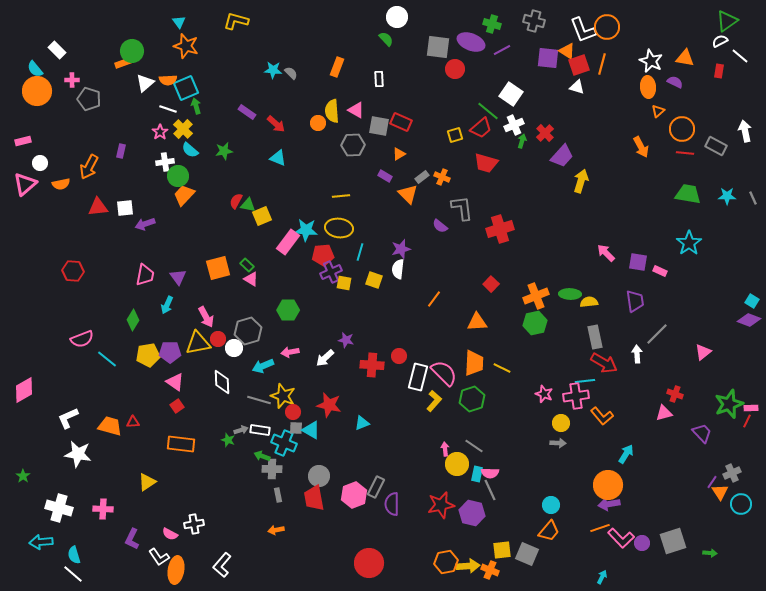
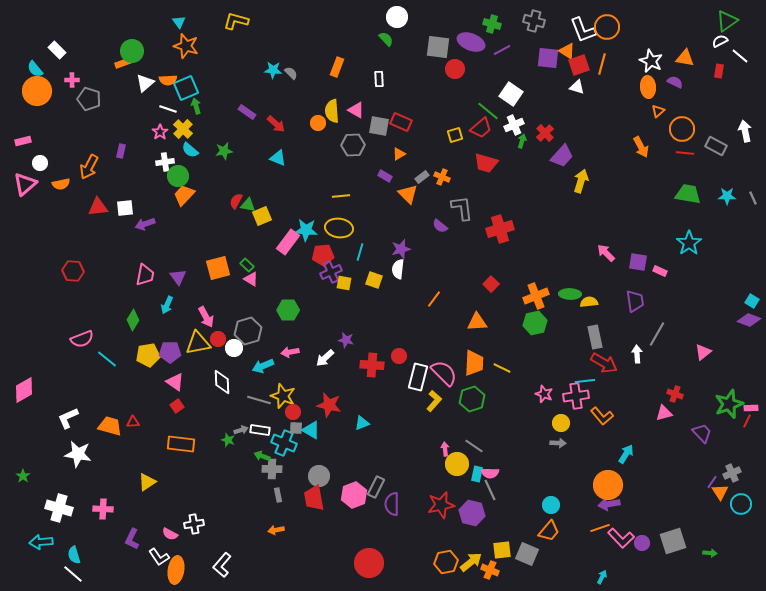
gray line at (657, 334): rotated 15 degrees counterclockwise
yellow arrow at (468, 566): moved 3 px right, 4 px up; rotated 35 degrees counterclockwise
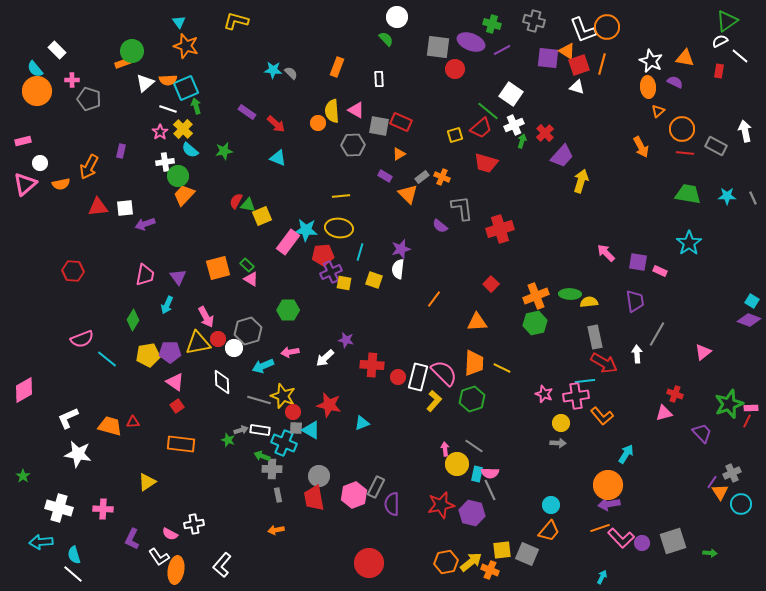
red circle at (399, 356): moved 1 px left, 21 px down
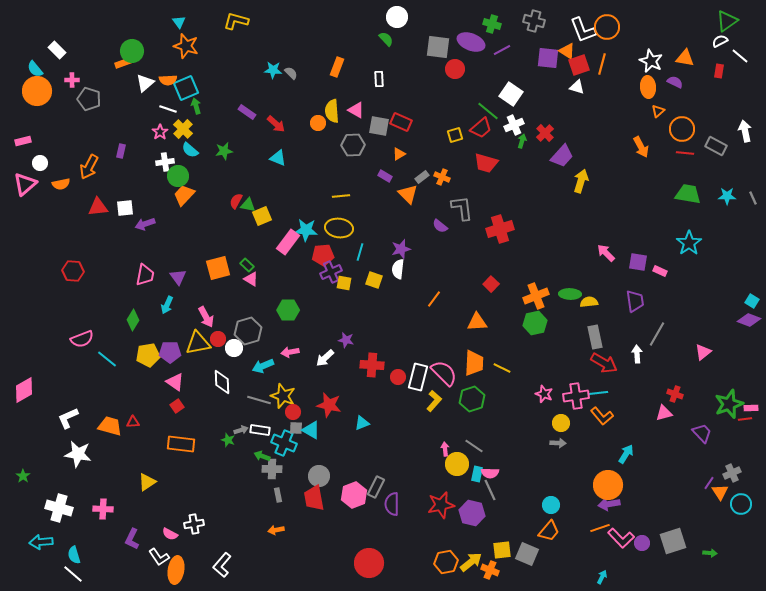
cyan line at (585, 381): moved 13 px right, 12 px down
red line at (747, 421): moved 2 px left, 2 px up; rotated 56 degrees clockwise
purple line at (712, 482): moved 3 px left, 1 px down
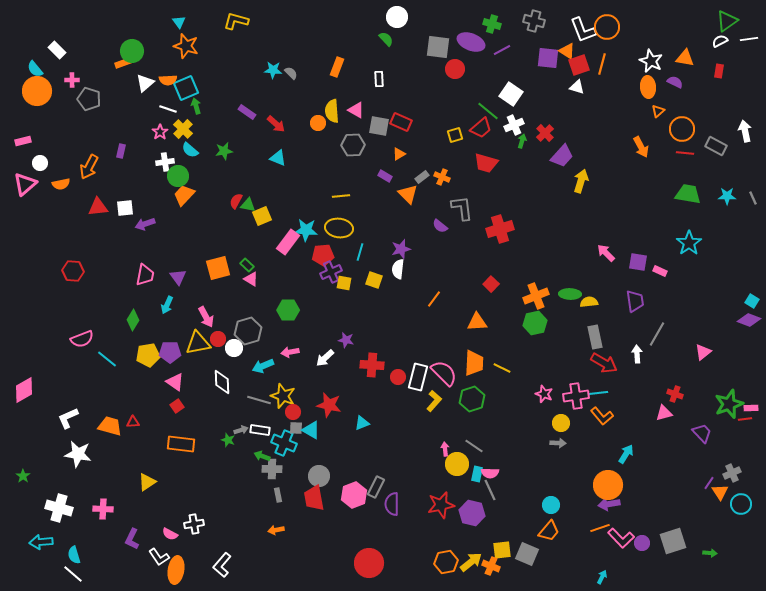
white line at (740, 56): moved 9 px right, 17 px up; rotated 48 degrees counterclockwise
orange cross at (490, 570): moved 1 px right, 4 px up
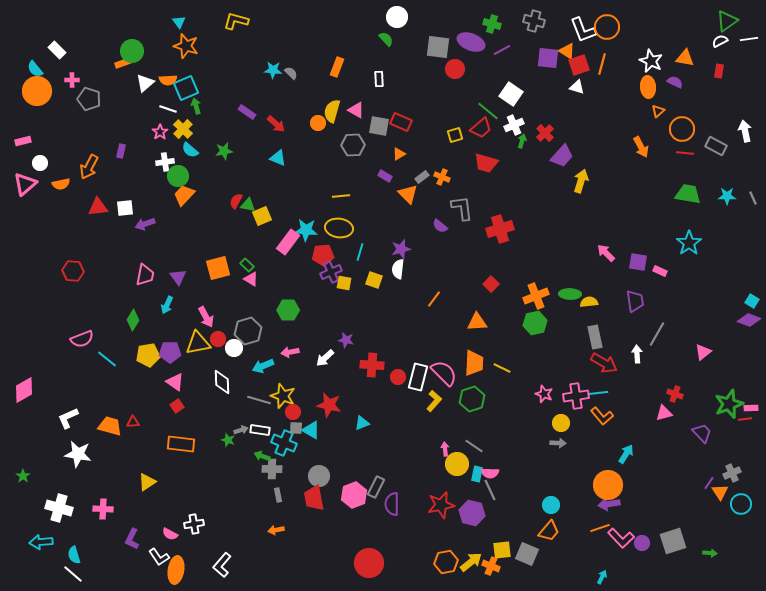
yellow semicircle at (332, 111): rotated 20 degrees clockwise
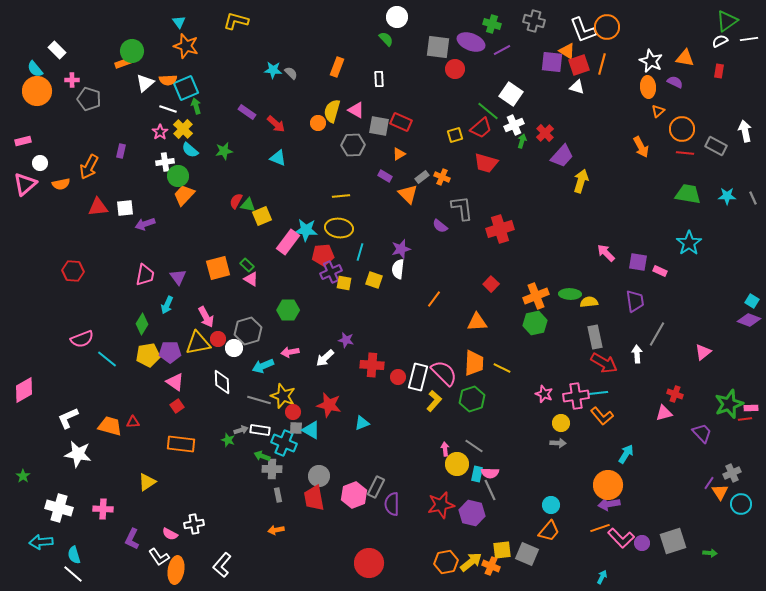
purple square at (548, 58): moved 4 px right, 4 px down
green diamond at (133, 320): moved 9 px right, 4 px down
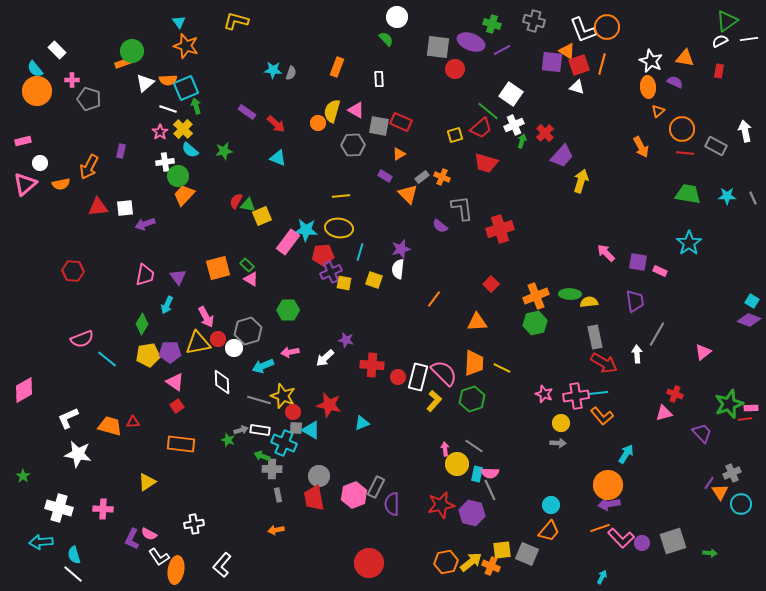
gray semicircle at (291, 73): rotated 64 degrees clockwise
pink semicircle at (170, 534): moved 21 px left
